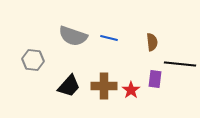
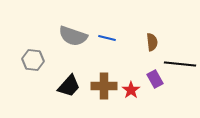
blue line: moved 2 px left
purple rectangle: rotated 36 degrees counterclockwise
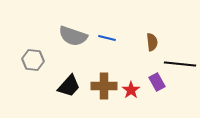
purple rectangle: moved 2 px right, 3 px down
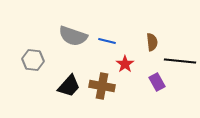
blue line: moved 3 px down
black line: moved 3 px up
brown cross: moved 2 px left; rotated 10 degrees clockwise
red star: moved 6 px left, 26 px up
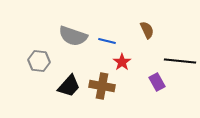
brown semicircle: moved 5 px left, 12 px up; rotated 18 degrees counterclockwise
gray hexagon: moved 6 px right, 1 px down
red star: moved 3 px left, 2 px up
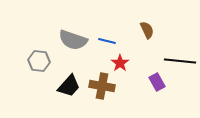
gray semicircle: moved 4 px down
red star: moved 2 px left, 1 px down
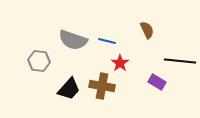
purple rectangle: rotated 30 degrees counterclockwise
black trapezoid: moved 3 px down
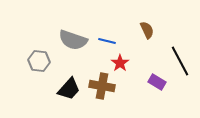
black line: rotated 56 degrees clockwise
